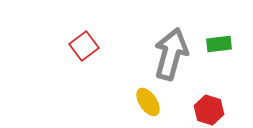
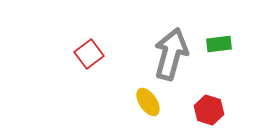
red square: moved 5 px right, 8 px down
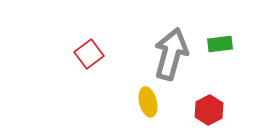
green rectangle: moved 1 px right
yellow ellipse: rotated 20 degrees clockwise
red hexagon: rotated 16 degrees clockwise
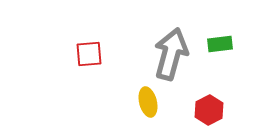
red square: rotated 32 degrees clockwise
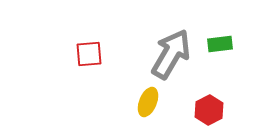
gray arrow: rotated 15 degrees clockwise
yellow ellipse: rotated 36 degrees clockwise
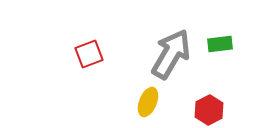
red square: rotated 16 degrees counterclockwise
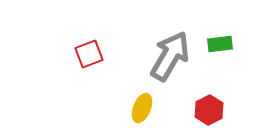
gray arrow: moved 1 px left, 2 px down
yellow ellipse: moved 6 px left, 6 px down
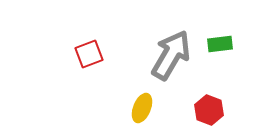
gray arrow: moved 1 px right, 1 px up
red hexagon: rotated 12 degrees counterclockwise
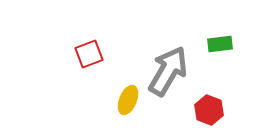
gray arrow: moved 3 px left, 16 px down
yellow ellipse: moved 14 px left, 8 px up
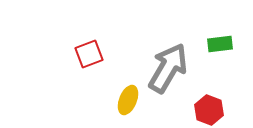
gray arrow: moved 3 px up
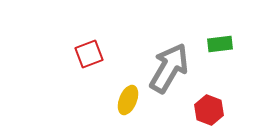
gray arrow: moved 1 px right
